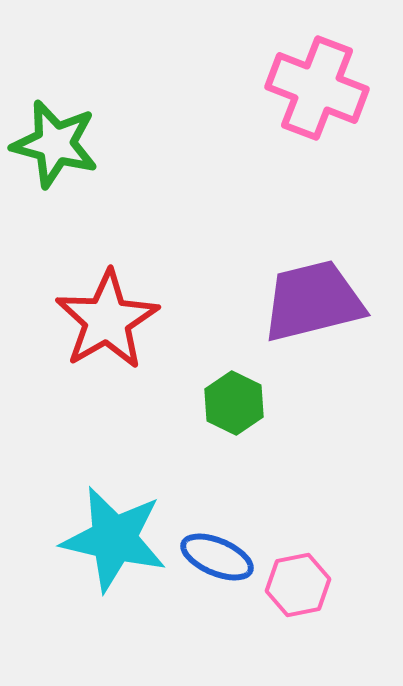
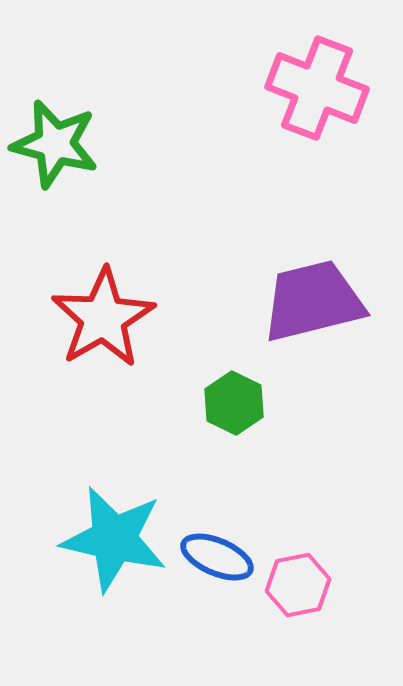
red star: moved 4 px left, 2 px up
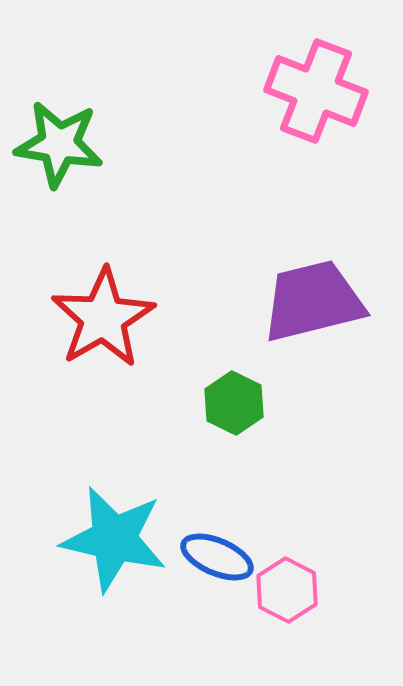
pink cross: moved 1 px left, 3 px down
green star: moved 4 px right; rotated 6 degrees counterclockwise
pink hexagon: moved 11 px left, 5 px down; rotated 22 degrees counterclockwise
